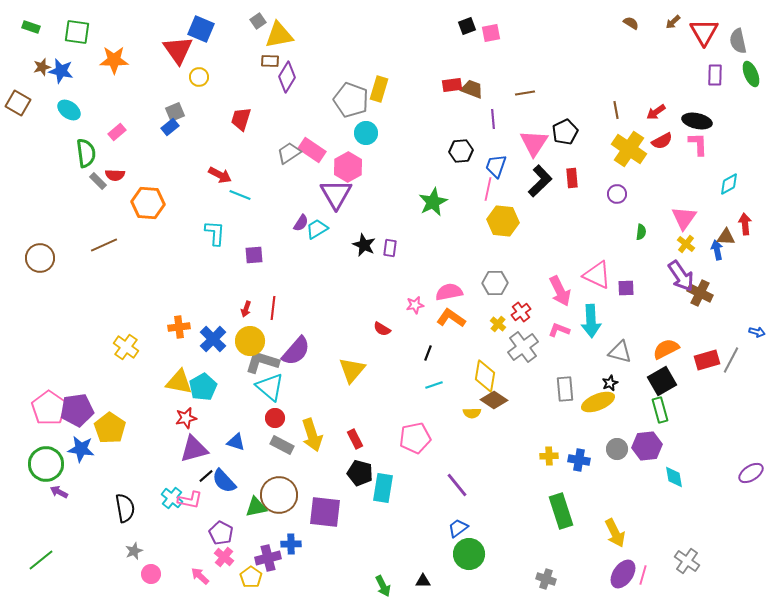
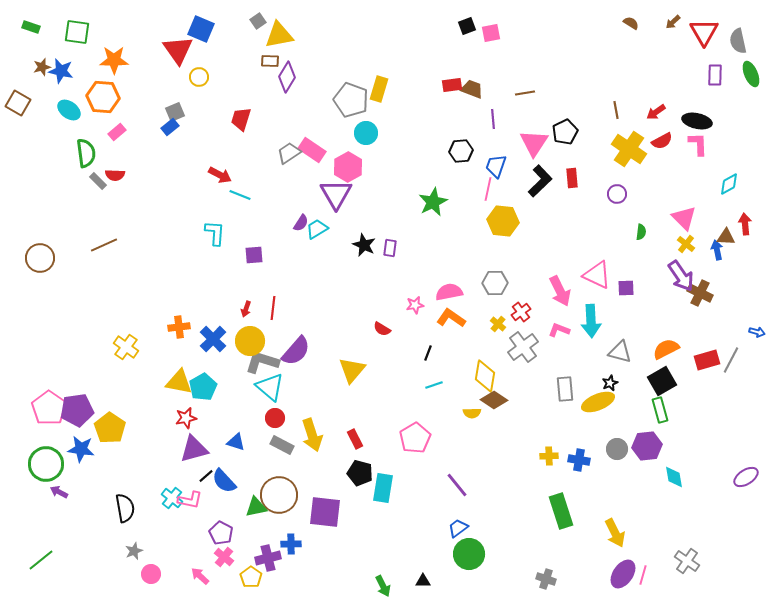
orange hexagon at (148, 203): moved 45 px left, 106 px up
pink triangle at (684, 218): rotated 20 degrees counterclockwise
pink pentagon at (415, 438): rotated 20 degrees counterclockwise
purple ellipse at (751, 473): moved 5 px left, 4 px down
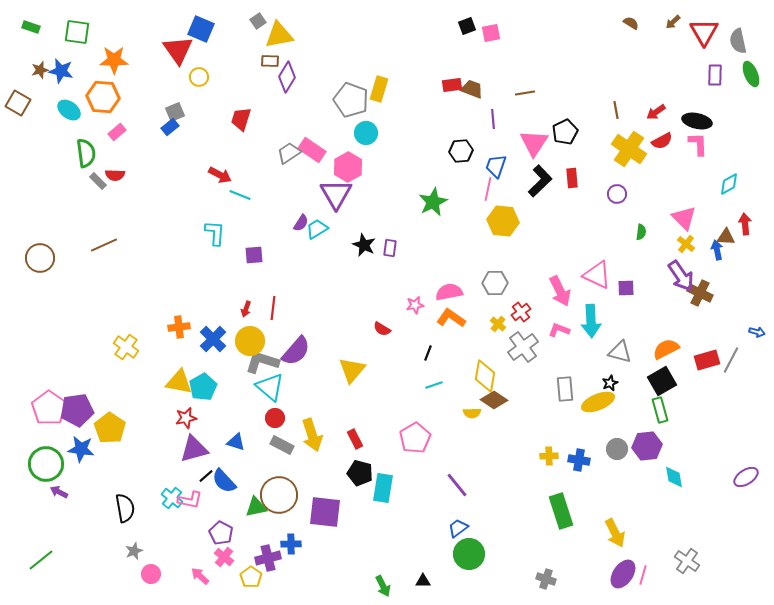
brown star at (42, 67): moved 2 px left, 3 px down
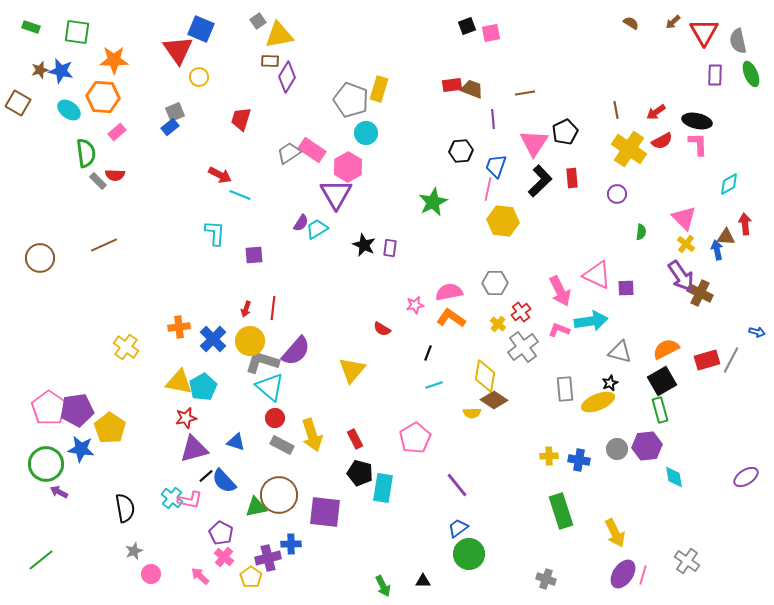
cyan arrow at (591, 321): rotated 96 degrees counterclockwise
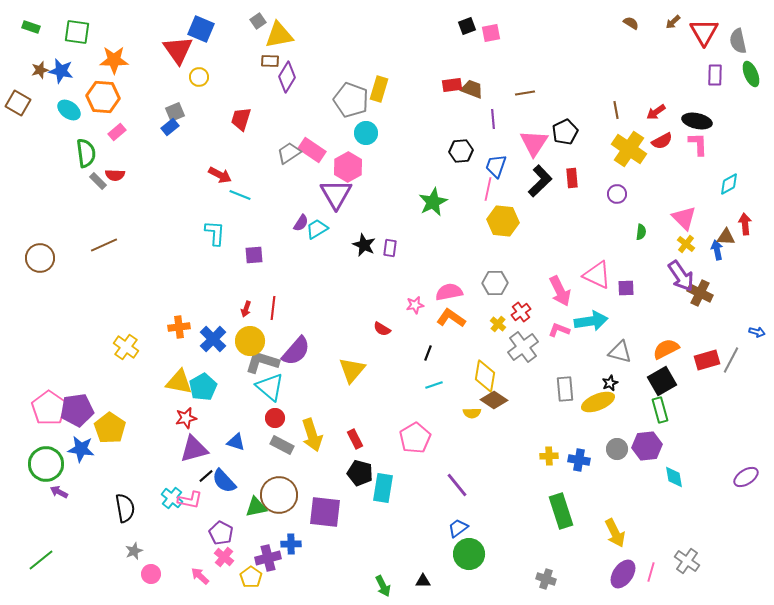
pink line at (643, 575): moved 8 px right, 3 px up
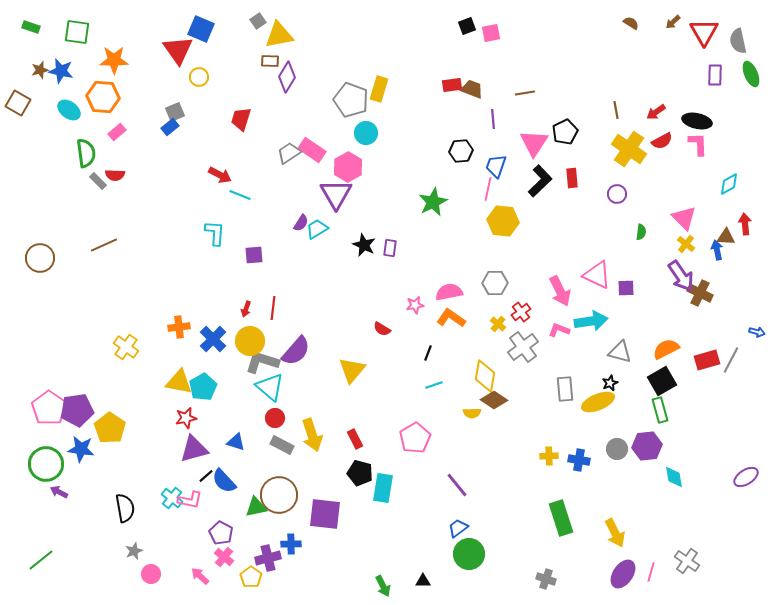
green rectangle at (561, 511): moved 7 px down
purple square at (325, 512): moved 2 px down
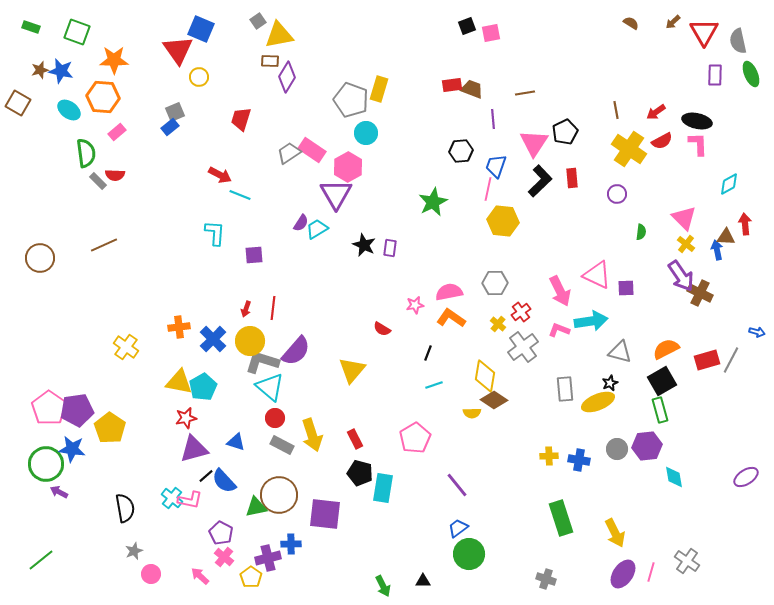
green square at (77, 32): rotated 12 degrees clockwise
blue star at (81, 449): moved 9 px left
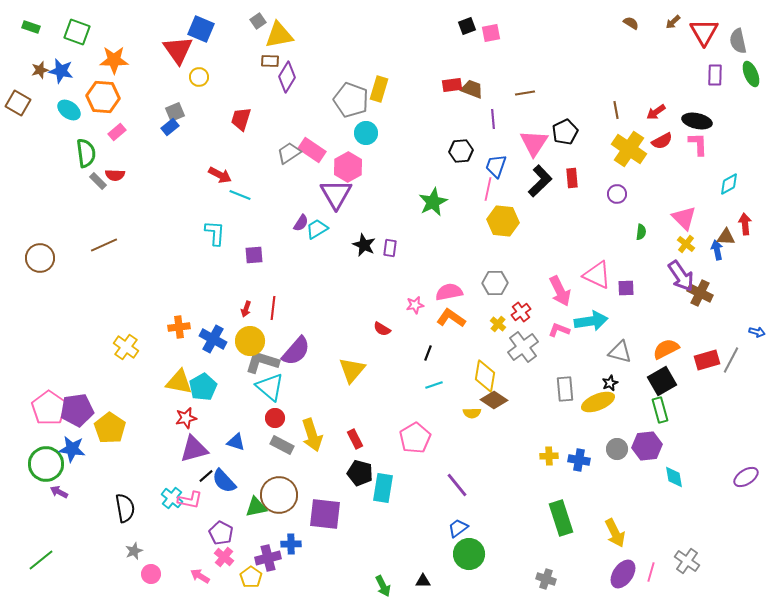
blue cross at (213, 339): rotated 16 degrees counterclockwise
pink arrow at (200, 576): rotated 12 degrees counterclockwise
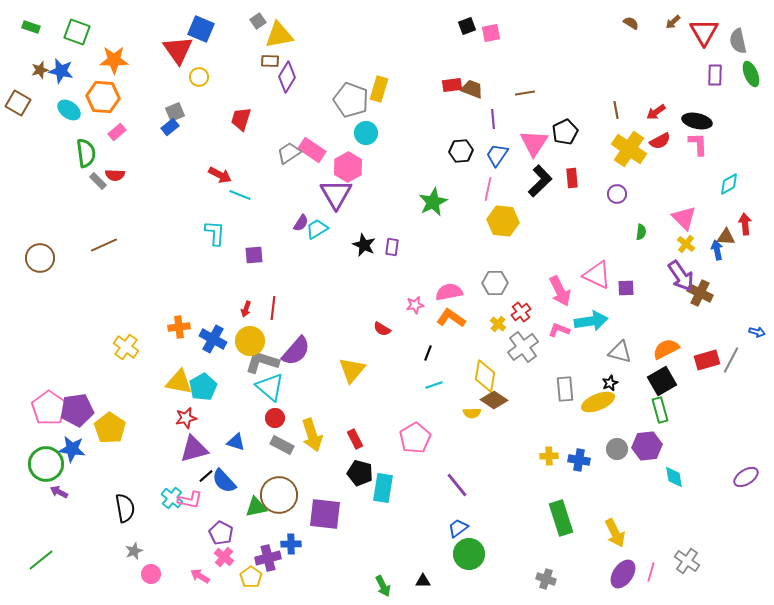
red semicircle at (662, 141): moved 2 px left
blue trapezoid at (496, 166): moved 1 px right, 11 px up; rotated 15 degrees clockwise
purple rectangle at (390, 248): moved 2 px right, 1 px up
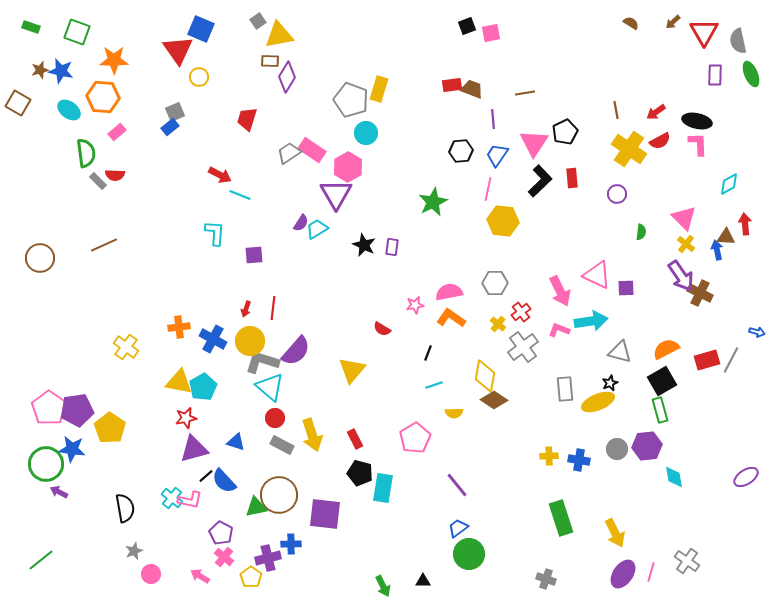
red trapezoid at (241, 119): moved 6 px right
yellow semicircle at (472, 413): moved 18 px left
